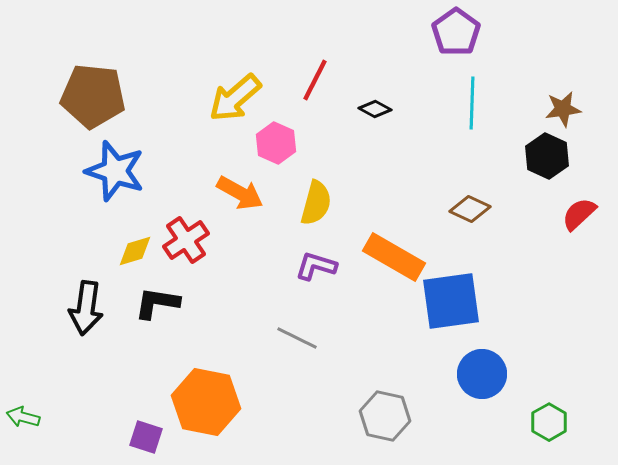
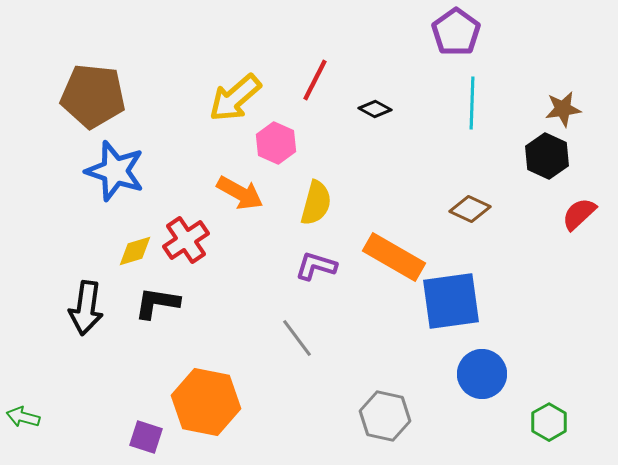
gray line: rotated 27 degrees clockwise
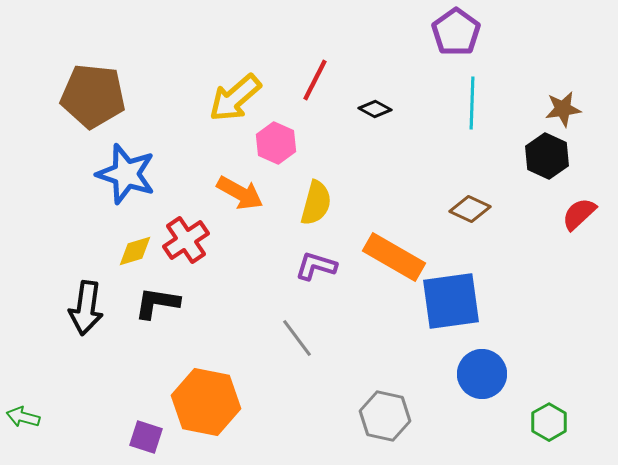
blue star: moved 11 px right, 3 px down
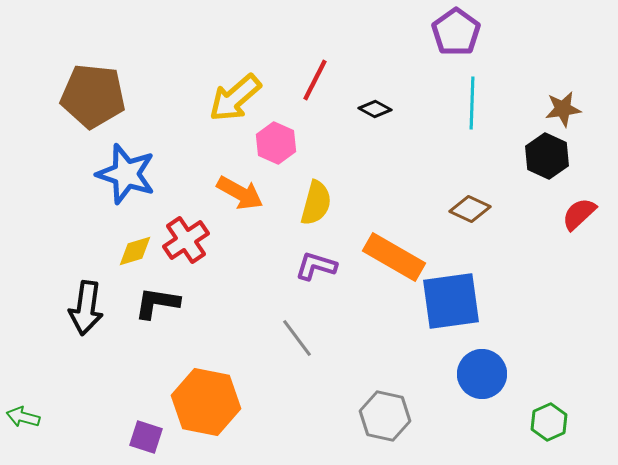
green hexagon: rotated 6 degrees clockwise
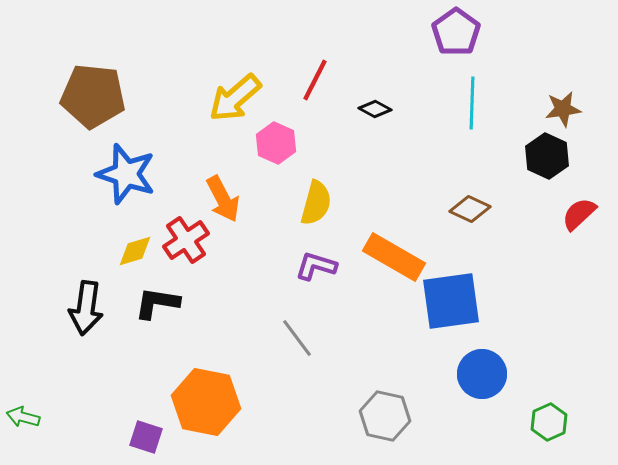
orange arrow: moved 17 px left, 6 px down; rotated 33 degrees clockwise
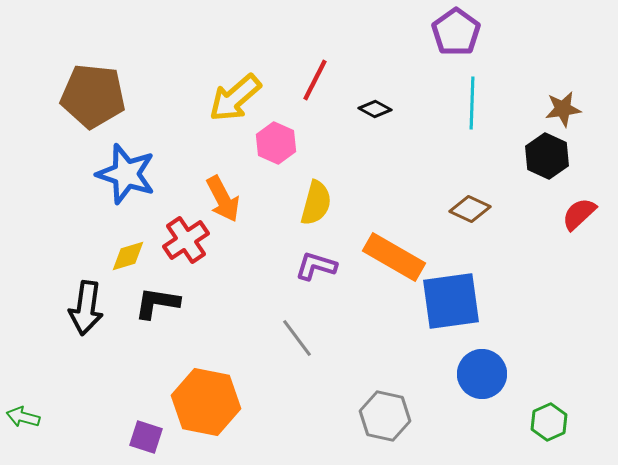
yellow diamond: moved 7 px left, 5 px down
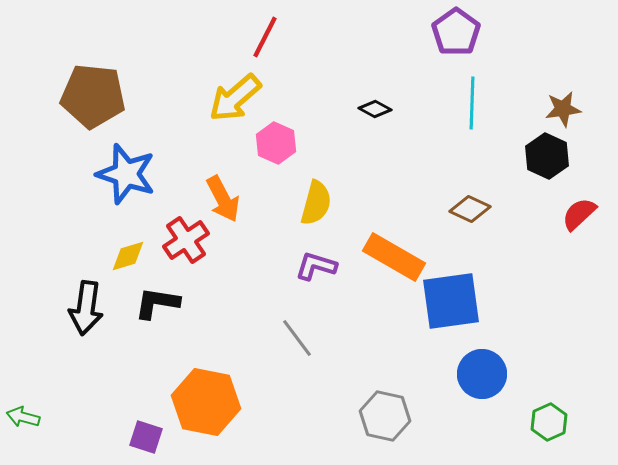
red line: moved 50 px left, 43 px up
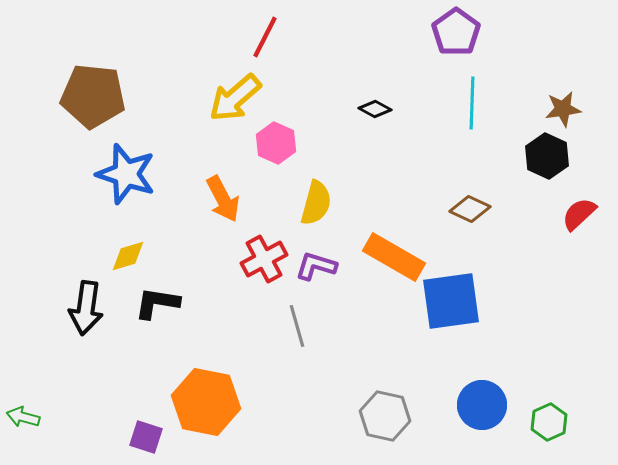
red cross: moved 78 px right, 19 px down; rotated 6 degrees clockwise
gray line: moved 12 px up; rotated 21 degrees clockwise
blue circle: moved 31 px down
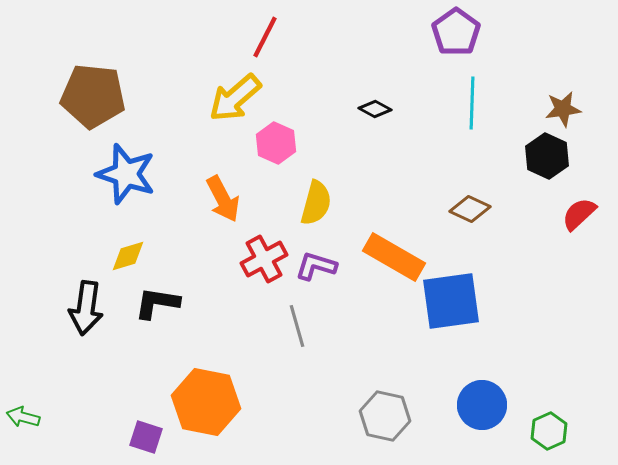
green hexagon: moved 9 px down
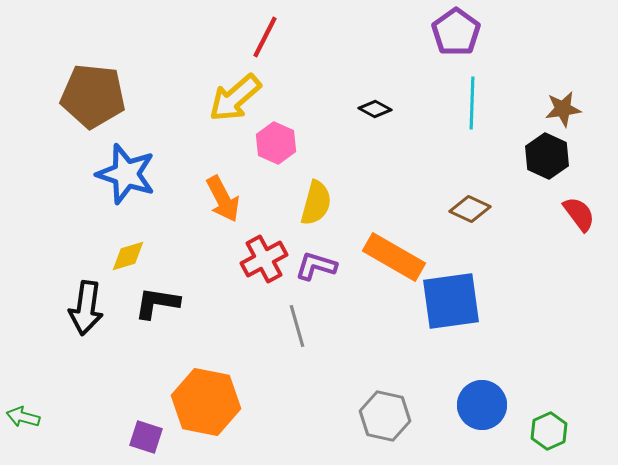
red semicircle: rotated 96 degrees clockwise
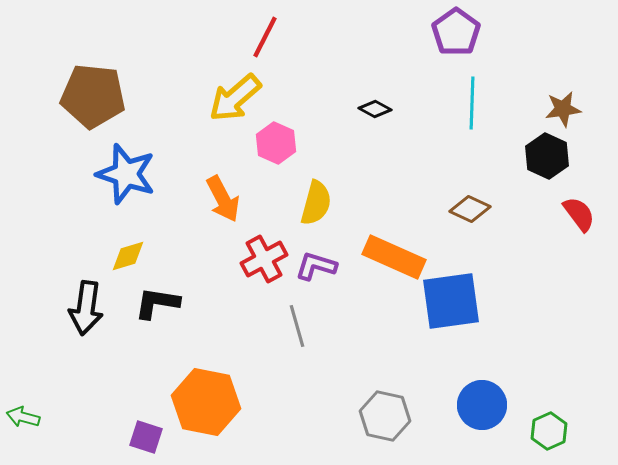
orange rectangle: rotated 6 degrees counterclockwise
